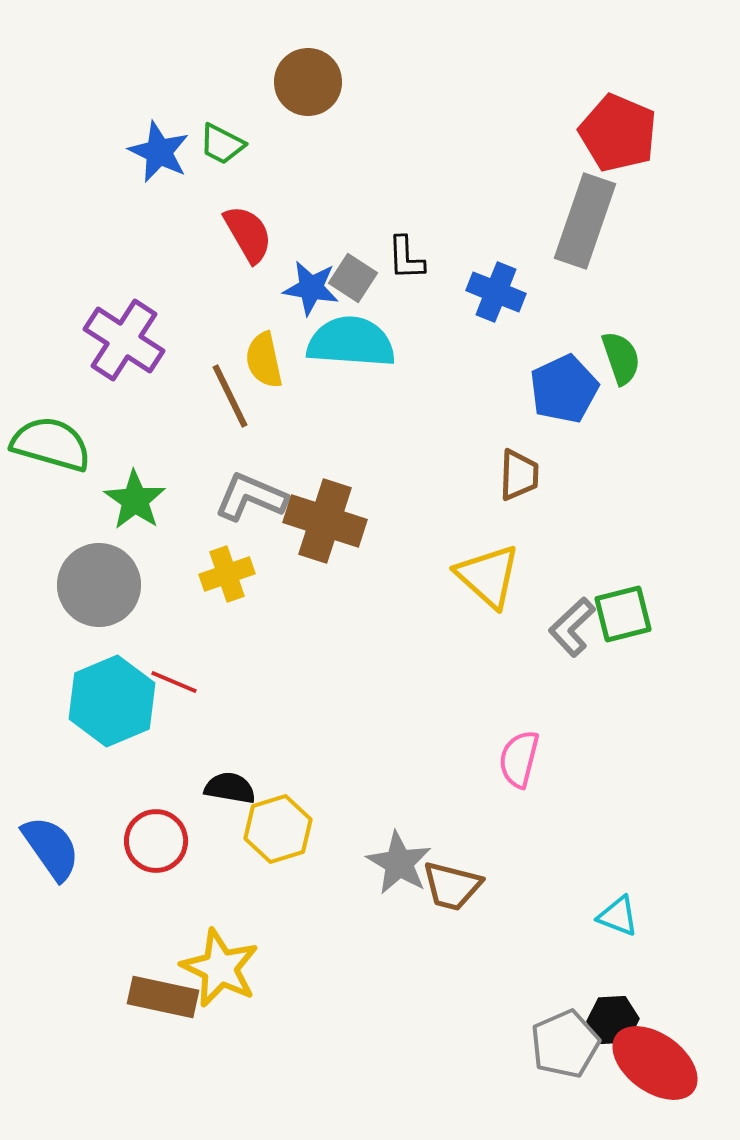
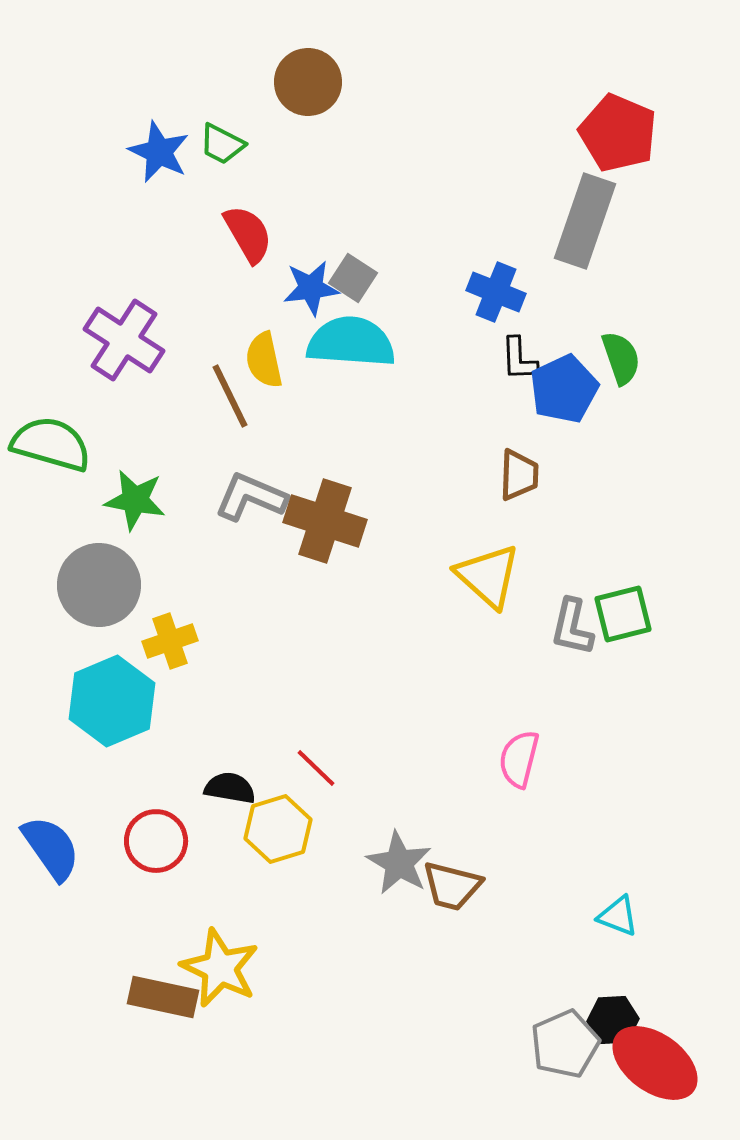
black L-shape at (406, 258): moved 113 px right, 101 px down
blue star at (311, 288): rotated 16 degrees counterclockwise
green star at (135, 500): rotated 24 degrees counterclockwise
yellow cross at (227, 574): moved 57 px left, 67 px down
gray L-shape at (572, 627): rotated 34 degrees counterclockwise
red line at (174, 682): moved 142 px right, 86 px down; rotated 21 degrees clockwise
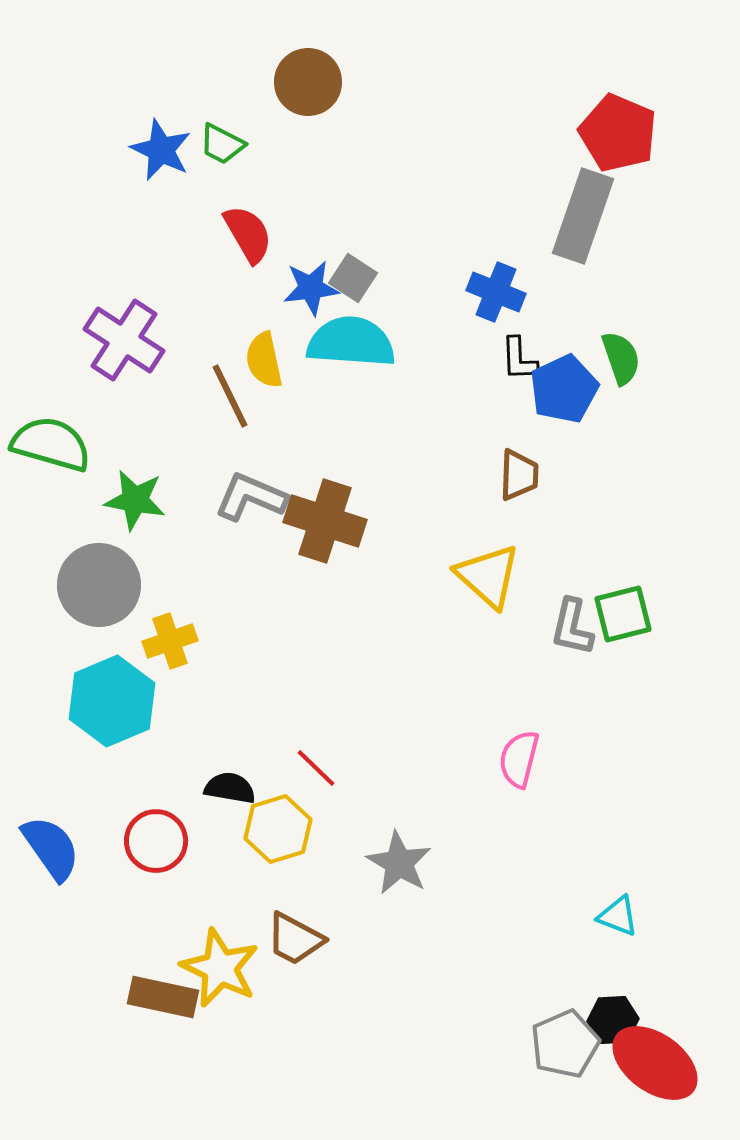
blue star at (159, 152): moved 2 px right, 2 px up
gray rectangle at (585, 221): moved 2 px left, 5 px up
brown trapezoid at (452, 886): moved 157 px left, 53 px down; rotated 14 degrees clockwise
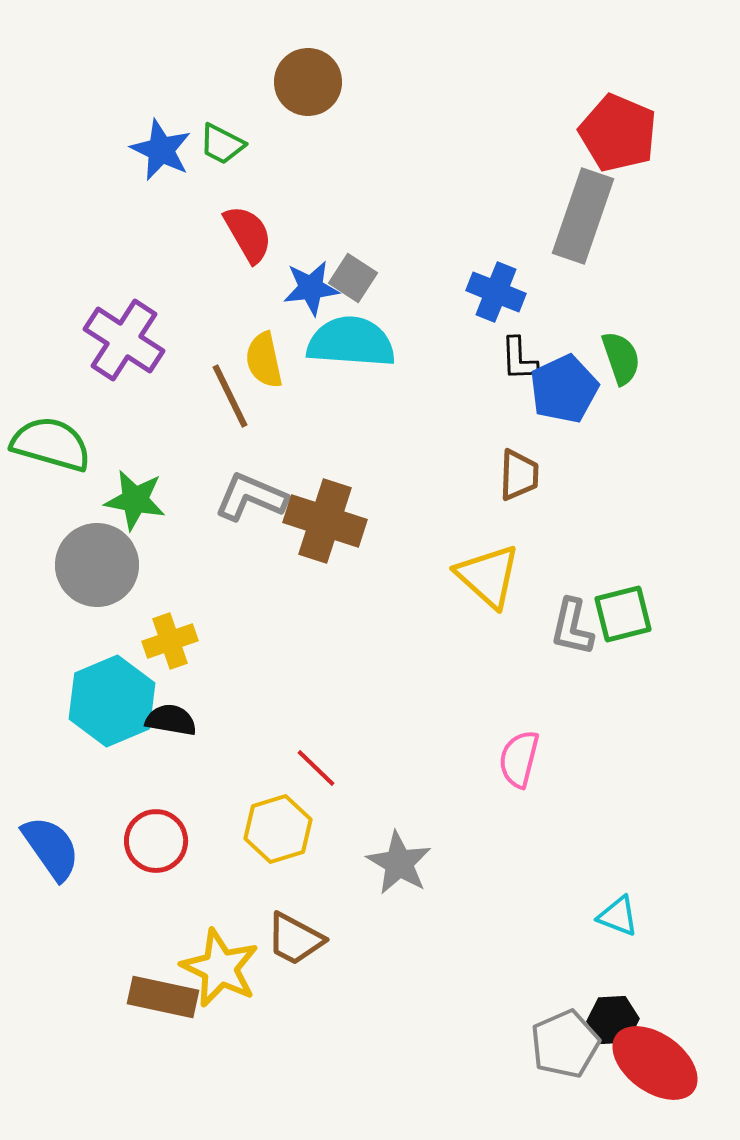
gray circle at (99, 585): moved 2 px left, 20 px up
black semicircle at (230, 788): moved 59 px left, 68 px up
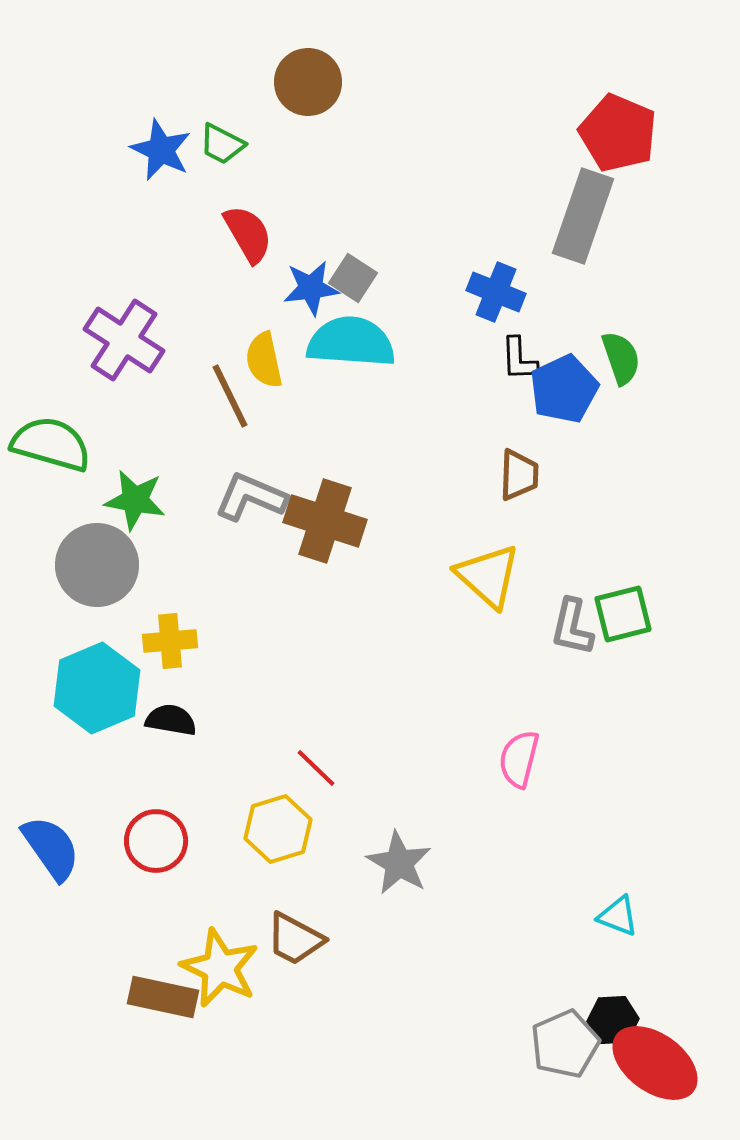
yellow cross at (170, 641): rotated 14 degrees clockwise
cyan hexagon at (112, 701): moved 15 px left, 13 px up
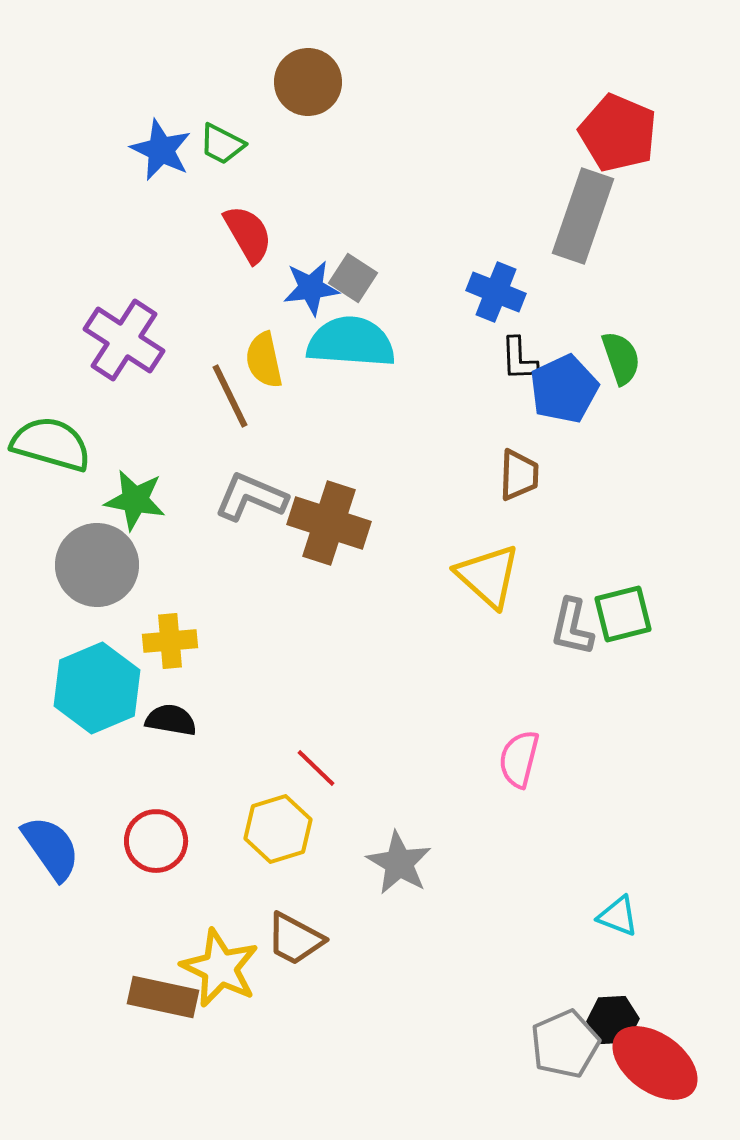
brown cross at (325, 521): moved 4 px right, 2 px down
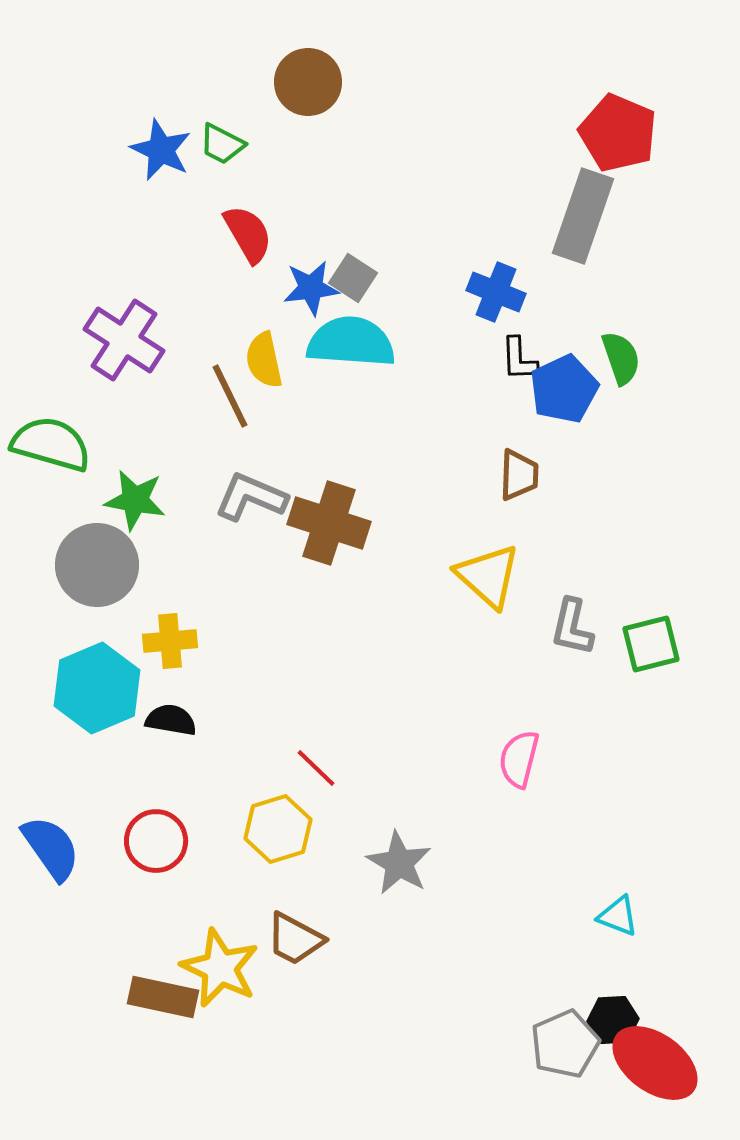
green square at (623, 614): moved 28 px right, 30 px down
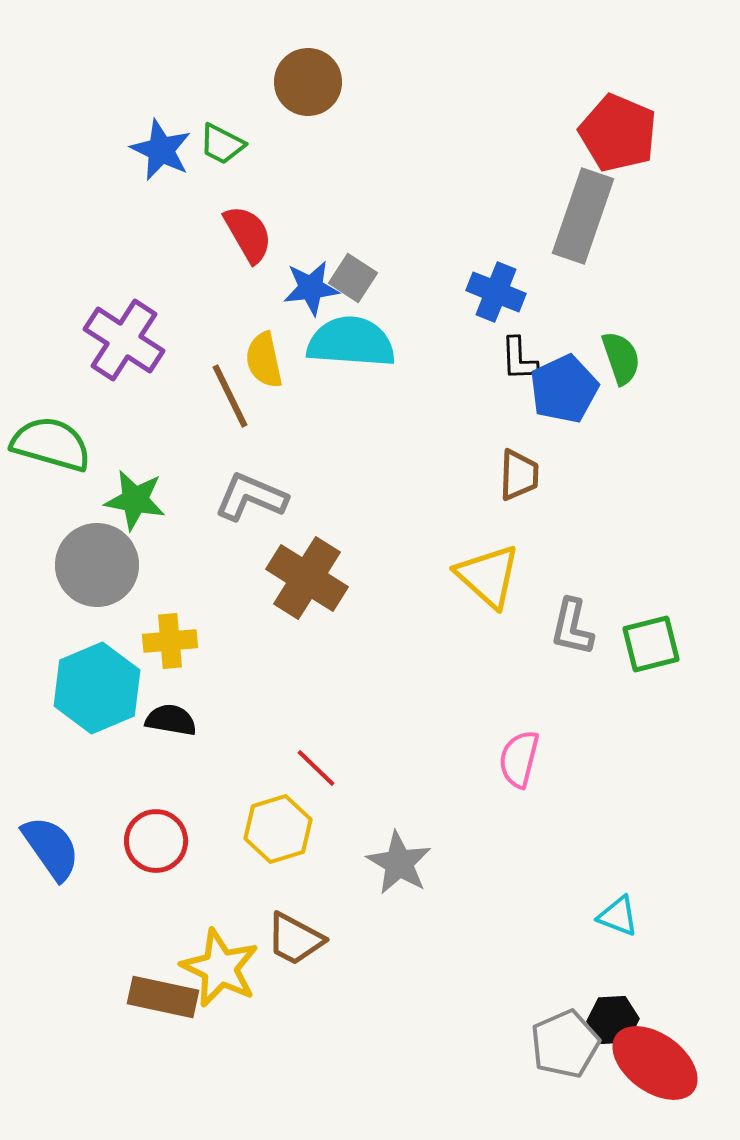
brown cross at (329, 523): moved 22 px left, 55 px down; rotated 14 degrees clockwise
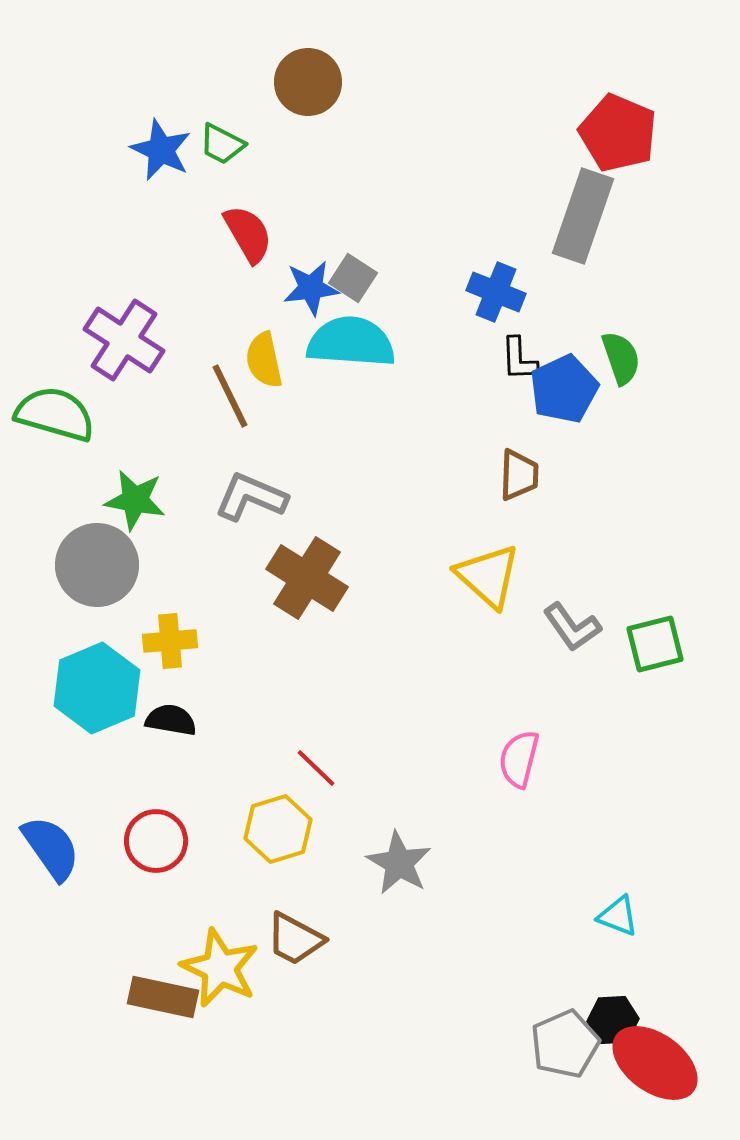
green semicircle at (51, 444): moved 4 px right, 30 px up
gray L-shape at (572, 627): rotated 48 degrees counterclockwise
green square at (651, 644): moved 4 px right
